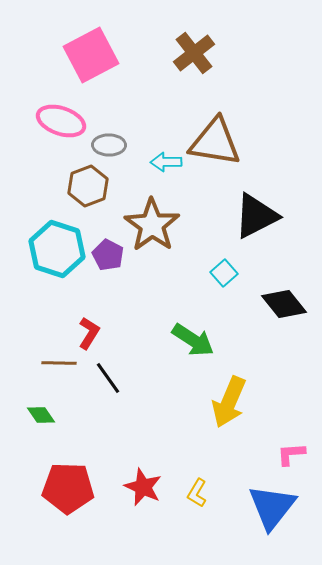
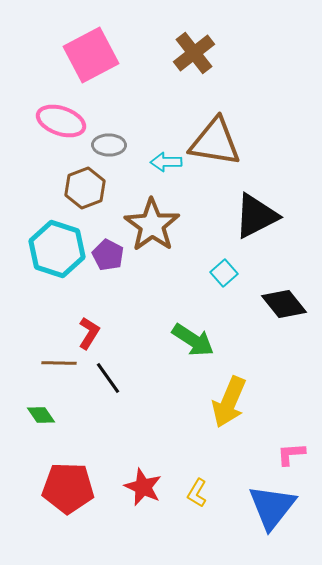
brown hexagon: moved 3 px left, 2 px down
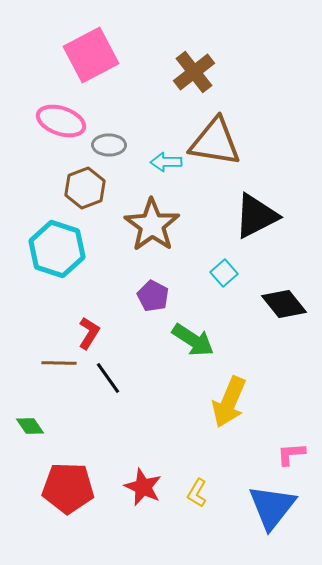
brown cross: moved 19 px down
purple pentagon: moved 45 px right, 41 px down
green diamond: moved 11 px left, 11 px down
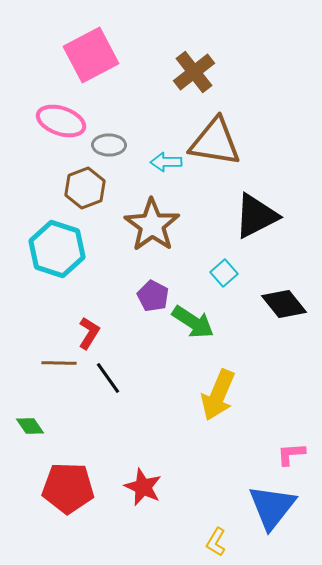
green arrow: moved 18 px up
yellow arrow: moved 11 px left, 7 px up
yellow L-shape: moved 19 px right, 49 px down
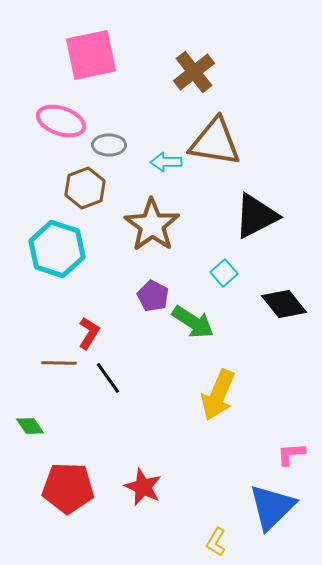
pink square: rotated 16 degrees clockwise
blue triangle: rotated 8 degrees clockwise
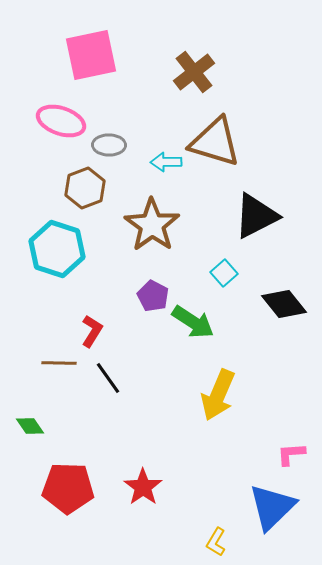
brown triangle: rotated 8 degrees clockwise
red L-shape: moved 3 px right, 2 px up
red star: rotated 12 degrees clockwise
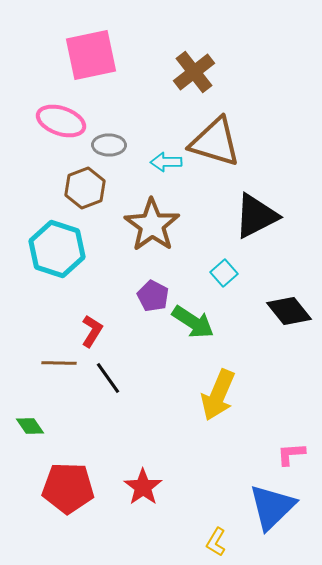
black diamond: moved 5 px right, 7 px down
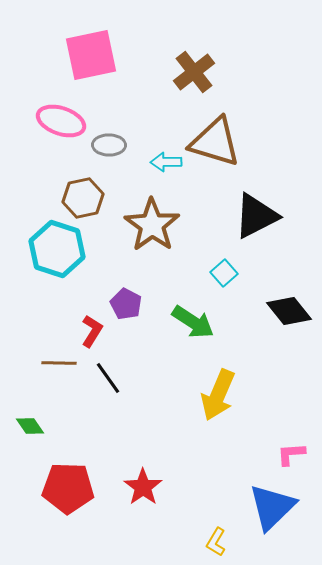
brown hexagon: moved 2 px left, 10 px down; rotated 9 degrees clockwise
purple pentagon: moved 27 px left, 8 px down
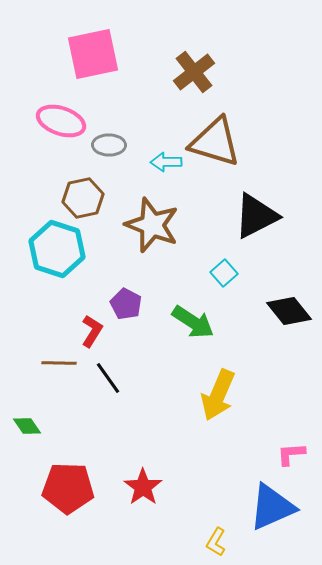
pink square: moved 2 px right, 1 px up
brown star: rotated 14 degrees counterclockwise
green diamond: moved 3 px left
blue triangle: rotated 20 degrees clockwise
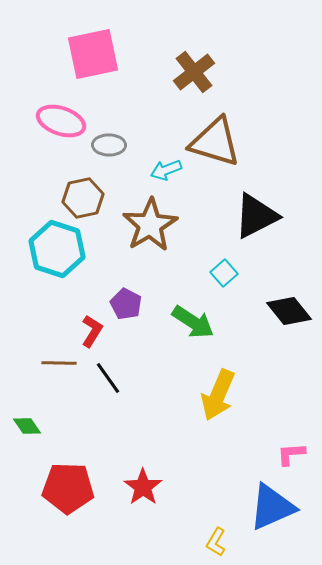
cyan arrow: moved 8 px down; rotated 20 degrees counterclockwise
brown star: moved 2 px left; rotated 20 degrees clockwise
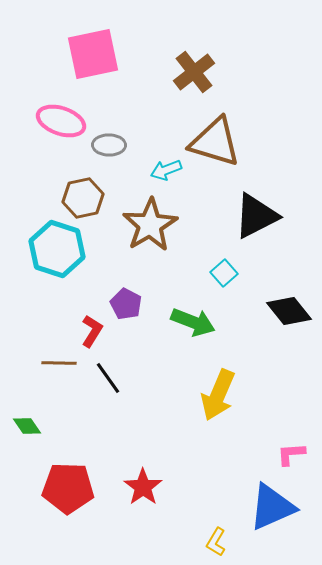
green arrow: rotated 12 degrees counterclockwise
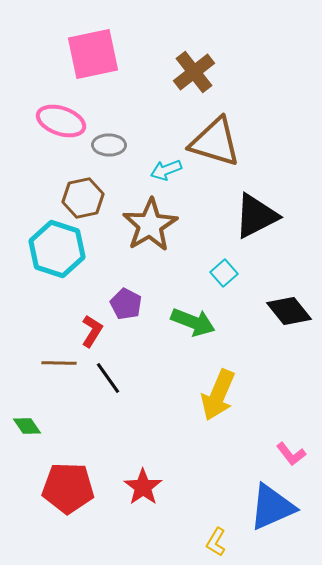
pink L-shape: rotated 124 degrees counterclockwise
